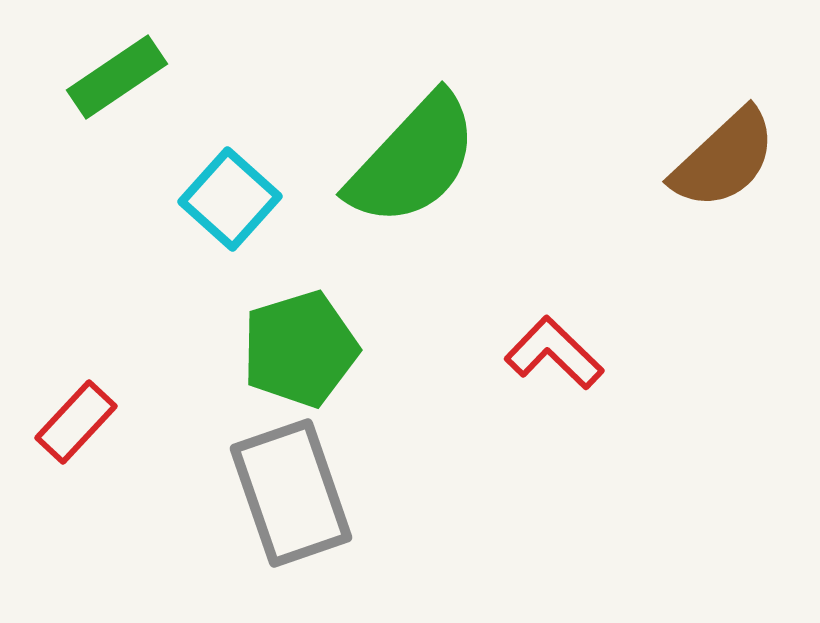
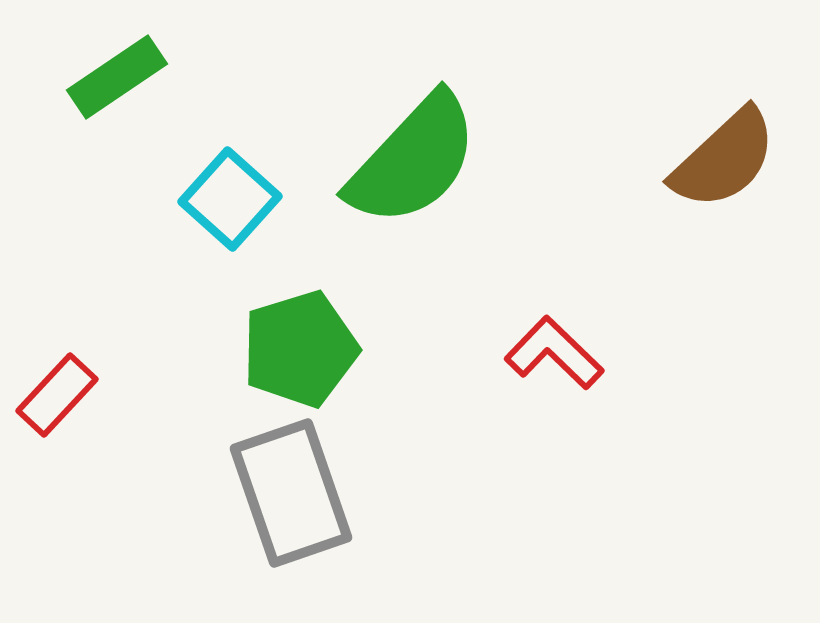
red rectangle: moved 19 px left, 27 px up
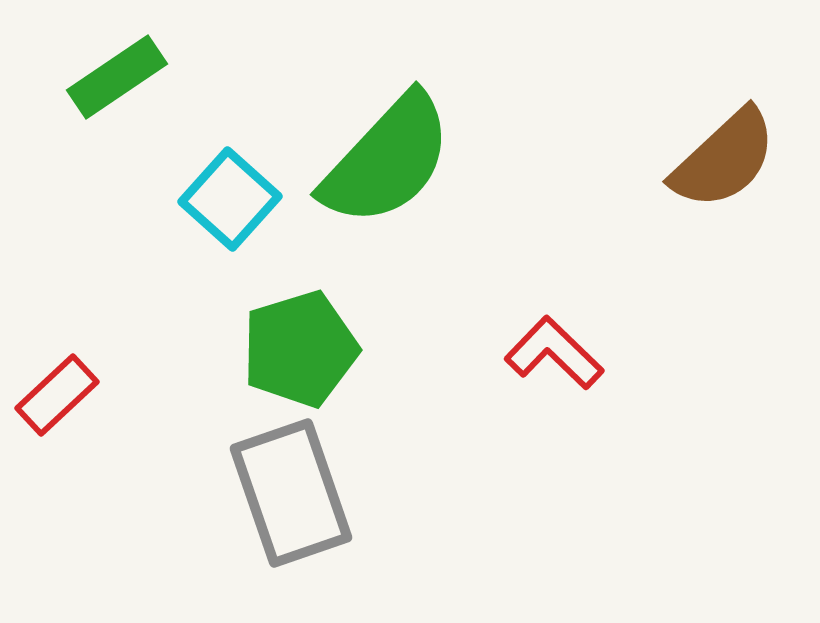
green semicircle: moved 26 px left
red rectangle: rotated 4 degrees clockwise
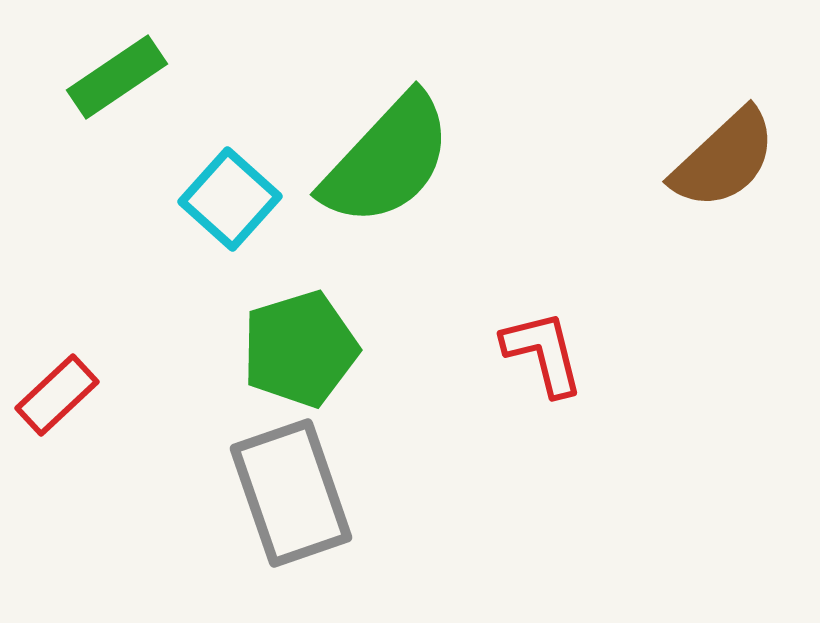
red L-shape: moved 11 px left; rotated 32 degrees clockwise
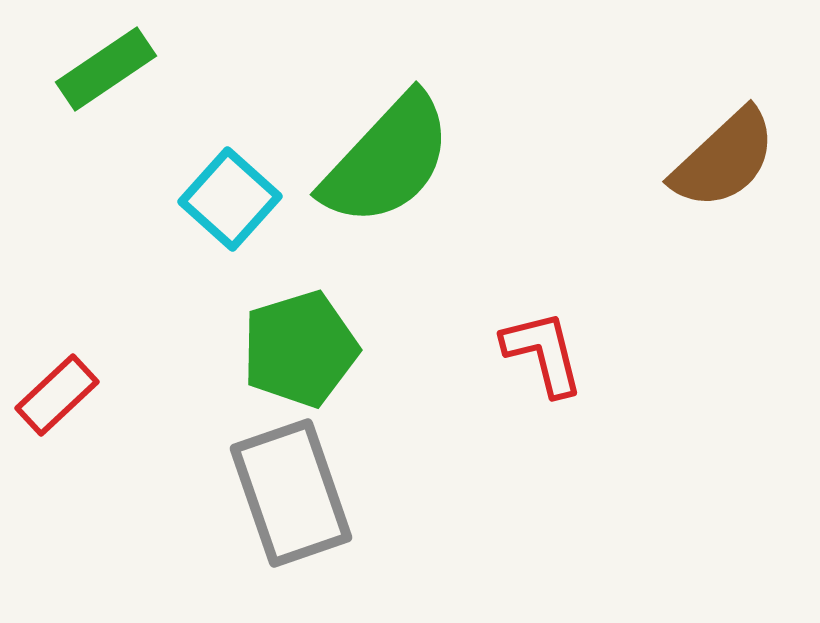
green rectangle: moved 11 px left, 8 px up
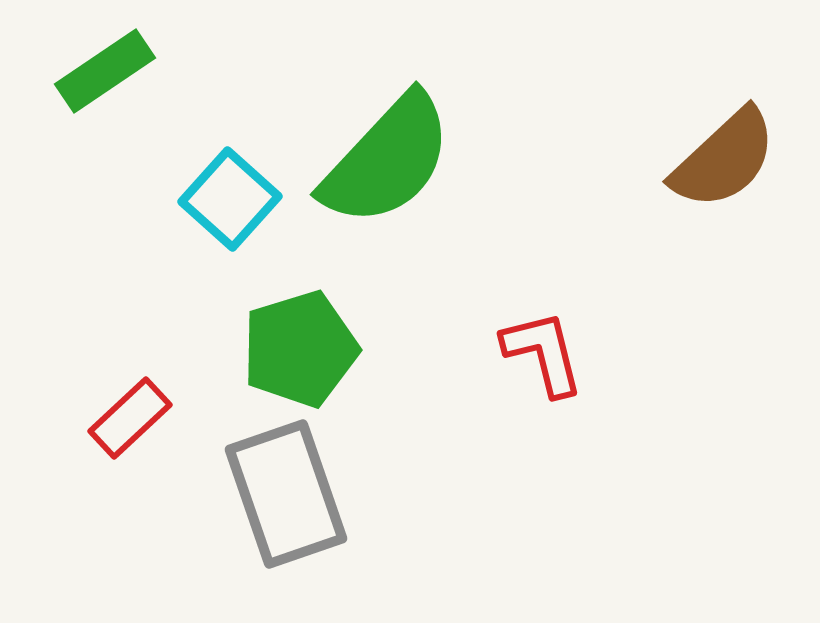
green rectangle: moved 1 px left, 2 px down
red rectangle: moved 73 px right, 23 px down
gray rectangle: moved 5 px left, 1 px down
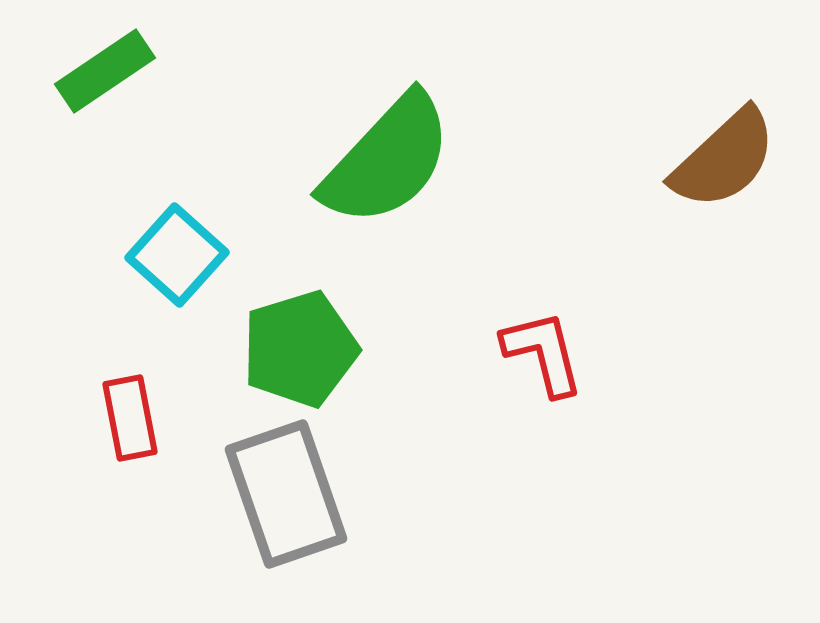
cyan square: moved 53 px left, 56 px down
red rectangle: rotated 58 degrees counterclockwise
